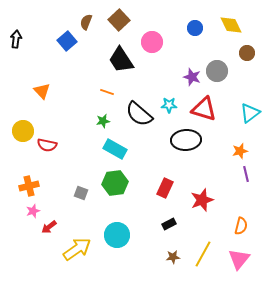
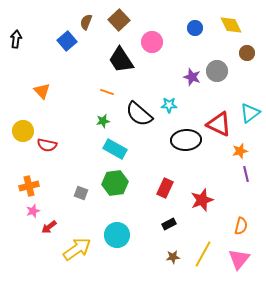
red triangle: moved 15 px right, 15 px down; rotated 8 degrees clockwise
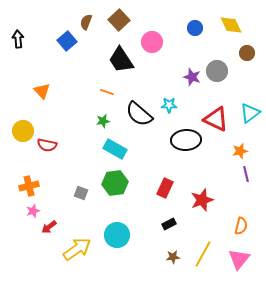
black arrow: moved 2 px right; rotated 12 degrees counterclockwise
red triangle: moved 3 px left, 5 px up
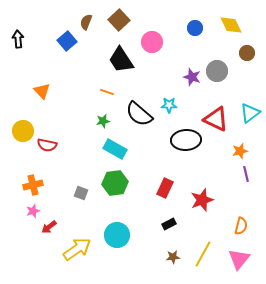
orange cross: moved 4 px right, 1 px up
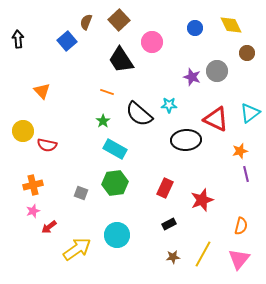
green star: rotated 24 degrees counterclockwise
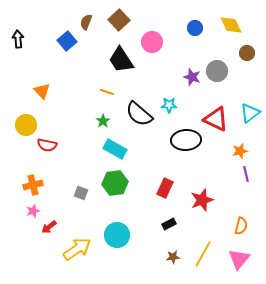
yellow circle: moved 3 px right, 6 px up
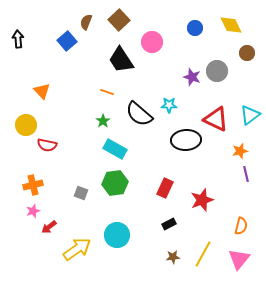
cyan triangle: moved 2 px down
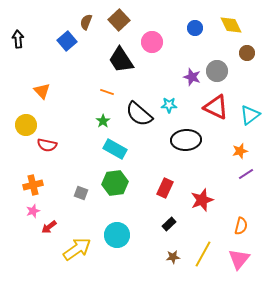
red triangle: moved 12 px up
purple line: rotated 70 degrees clockwise
black rectangle: rotated 16 degrees counterclockwise
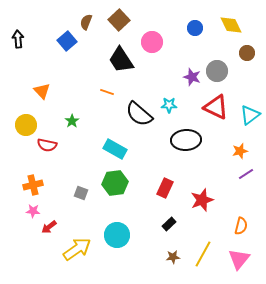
green star: moved 31 px left
pink star: rotated 24 degrees clockwise
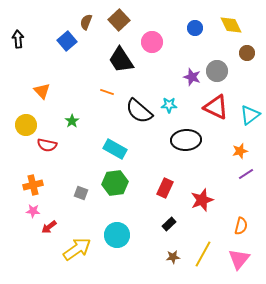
black semicircle: moved 3 px up
